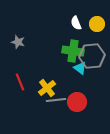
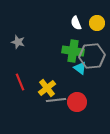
yellow circle: moved 1 px up
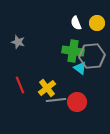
red line: moved 3 px down
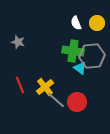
yellow cross: moved 2 px left, 1 px up
gray line: rotated 48 degrees clockwise
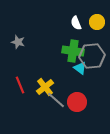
yellow circle: moved 1 px up
